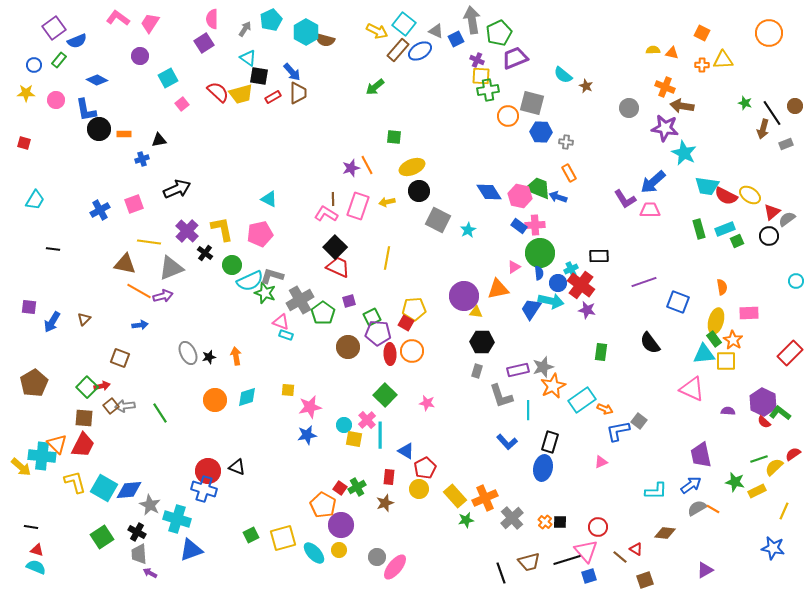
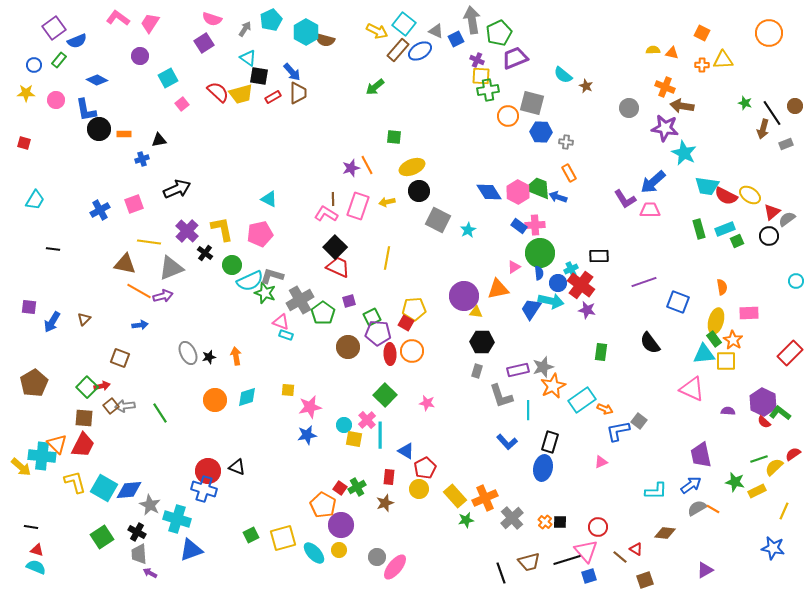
pink semicircle at (212, 19): rotated 72 degrees counterclockwise
pink hexagon at (520, 196): moved 2 px left, 4 px up; rotated 15 degrees clockwise
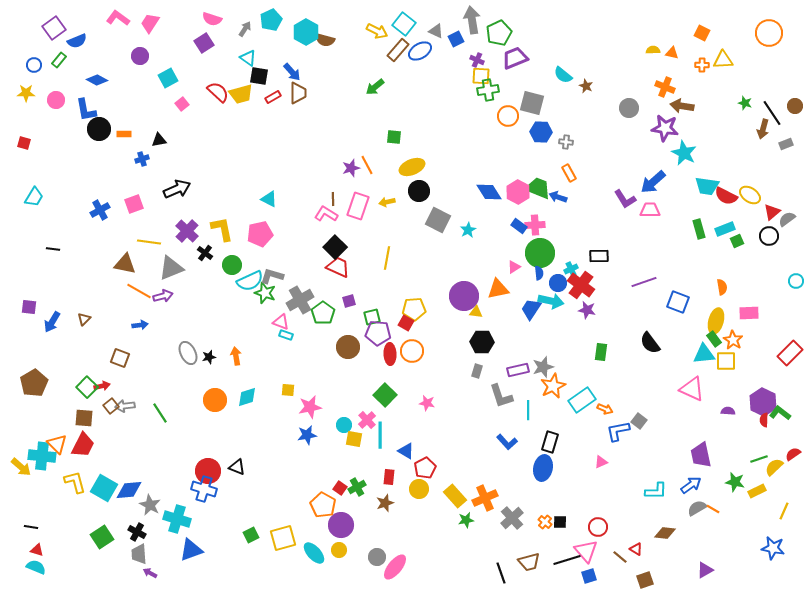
cyan trapezoid at (35, 200): moved 1 px left, 3 px up
green square at (372, 317): rotated 12 degrees clockwise
red semicircle at (764, 422): moved 2 px up; rotated 48 degrees clockwise
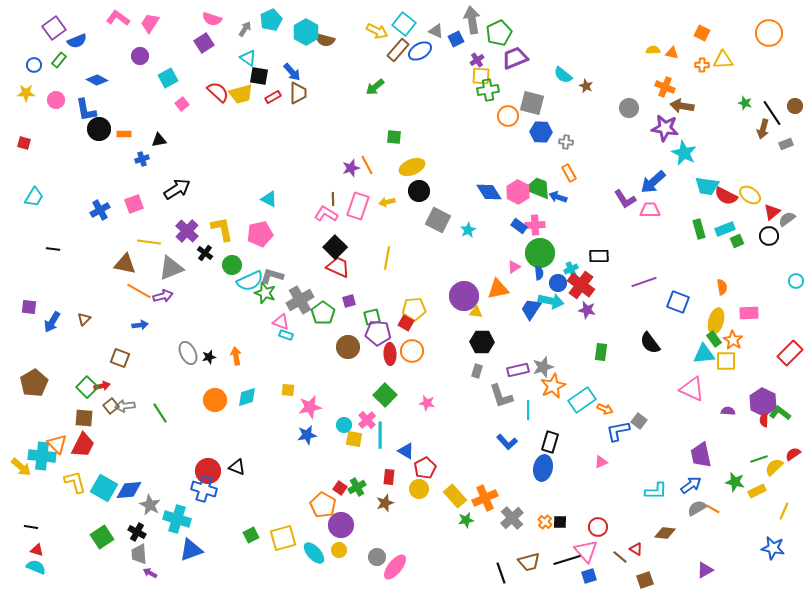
purple cross at (477, 60): rotated 32 degrees clockwise
black arrow at (177, 189): rotated 8 degrees counterclockwise
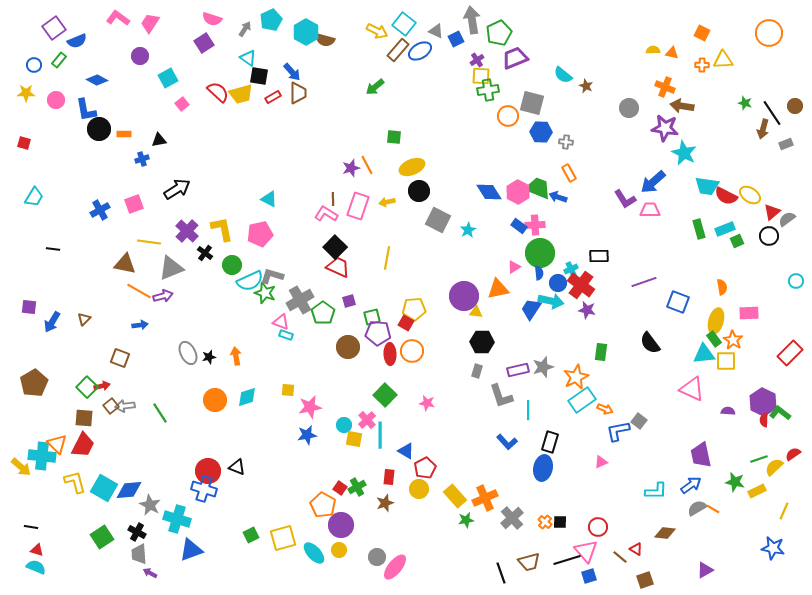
orange star at (553, 386): moved 23 px right, 9 px up
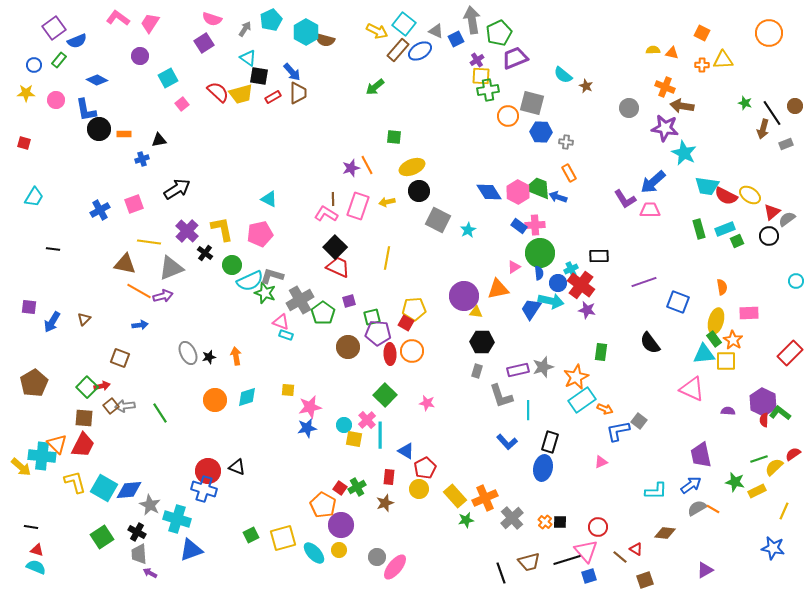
blue star at (307, 435): moved 7 px up
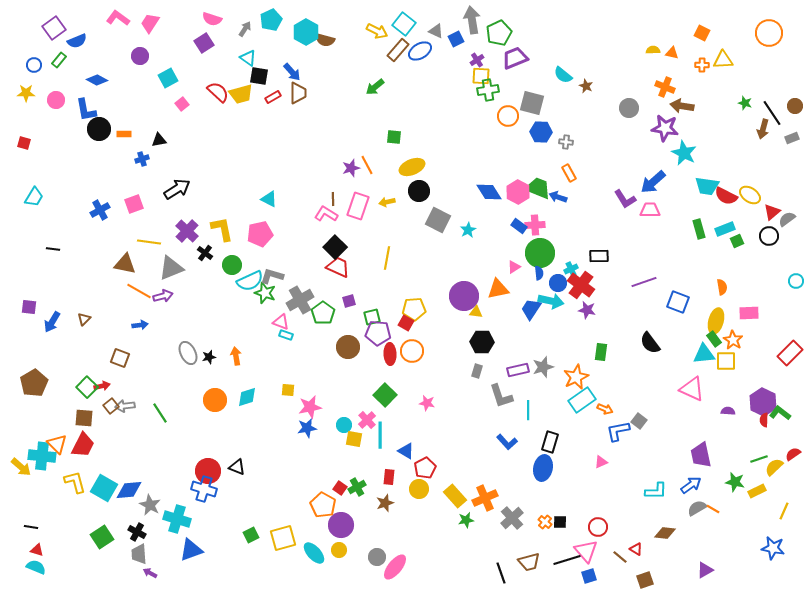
gray rectangle at (786, 144): moved 6 px right, 6 px up
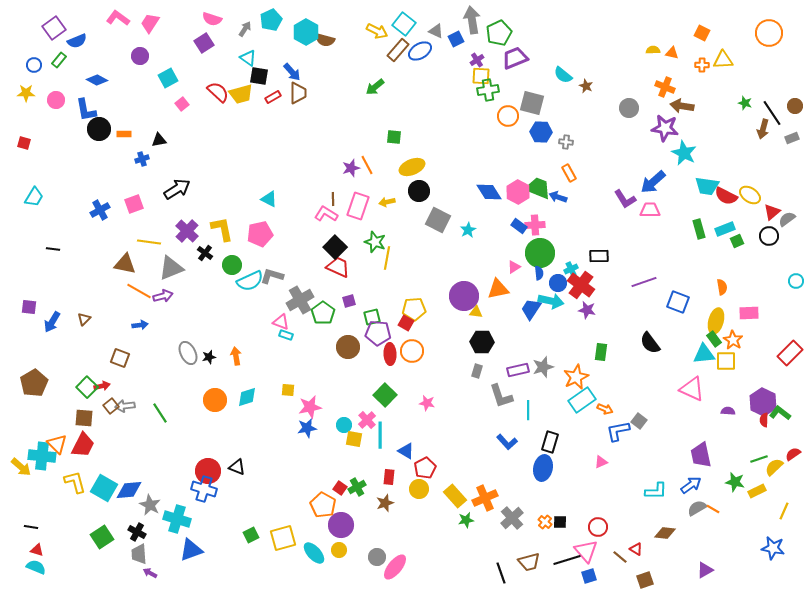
green star at (265, 293): moved 110 px right, 51 px up
